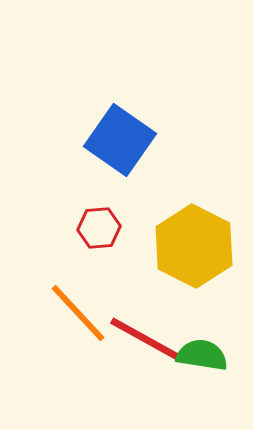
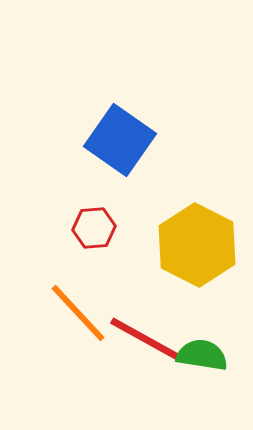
red hexagon: moved 5 px left
yellow hexagon: moved 3 px right, 1 px up
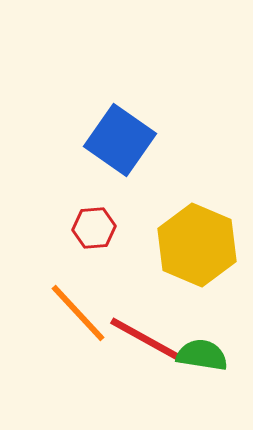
yellow hexagon: rotated 4 degrees counterclockwise
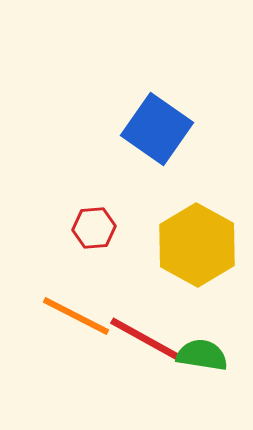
blue square: moved 37 px right, 11 px up
yellow hexagon: rotated 6 degrees clockwise
orange line: moved 2 px left, 3 px down; rotated 20 degrees counterclockwise
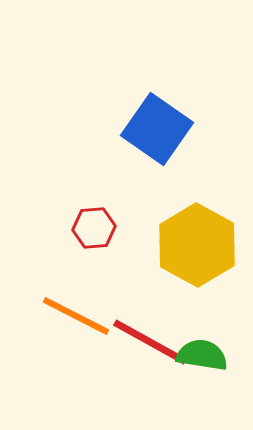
red line: moved 3 px right, 2 px down
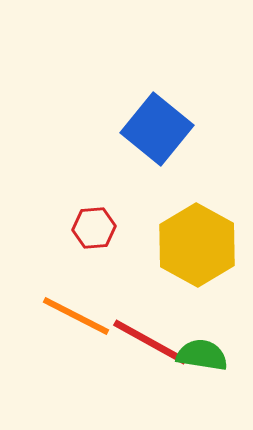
blue square: rotated 4 degrees clockwise
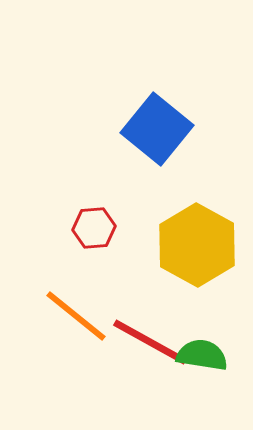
orange line: rotated 12 degrees clockwise
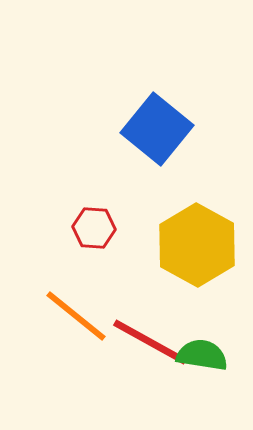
red hexagon: rotated 9 degrees clockwise
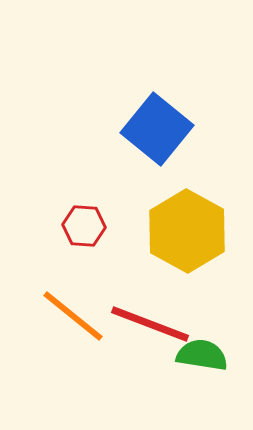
red hexagon: moved 10 px left, 2 px up
yellow hexagon: moved 10 px left, 14 px up
orange line: moved 3 px left
red line: moved 18 px up; rotated 8 degrees counterclockwise
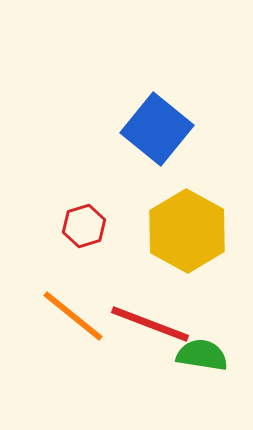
red hexagon: rotated 21 degrees counterclockwise
